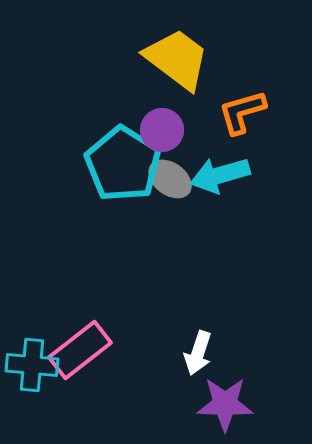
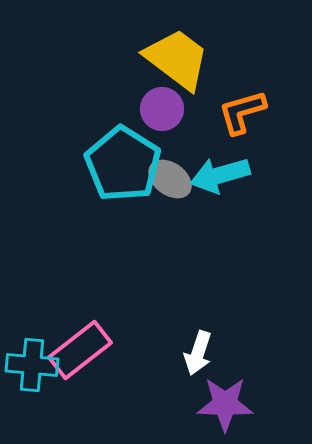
purple circle: moved 21 px up
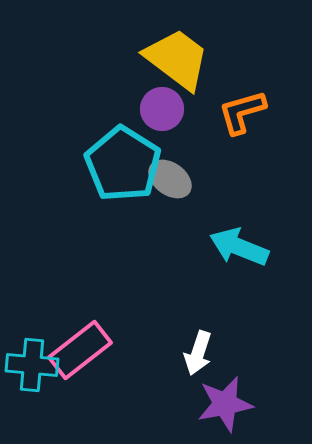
cyan arrow: moved 19 px right, 72 px down; rotated 38 degrees clockwise
purple star: rotated 12 degrees counterclockwise
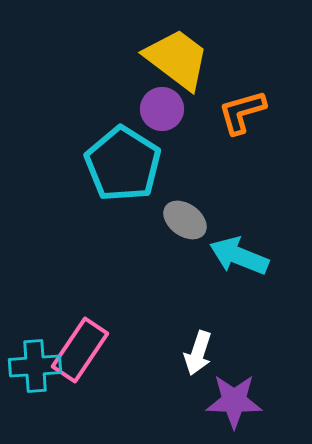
gray ellipse: moved 15 px right, 41 px down
cyan arrow: moved 9 px down
pink rectangle: rotated 18 degrees counterclockwise
cyan cross: moved 3 px right, 1 px down; rotated 9 degrees counterclockwise
purple star: moved 9 px right, 3 px up; rotated 12 degrees clockwise
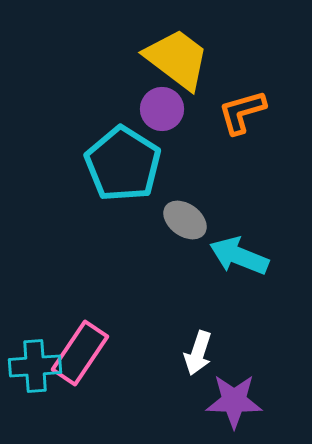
pink rectangle: moved 3 px down
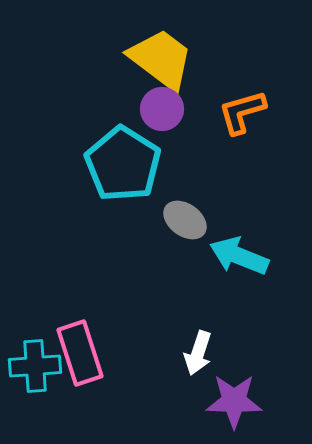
yellow trapezoid: moved 16 px left
pink rectangle: rotated 52 degrees counterclockwise
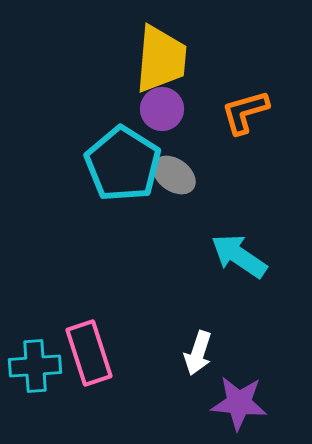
yellow trapezoid: rotated 58 degrees clockwise
orange L-shape: moved 3 px right
gray ellipse: moved 11 px left, 45 px up
cyan arrow: rotated 12 degrees clockwise
pink rectangle: moved 9 px right
purple star: moved 5 px right, 2 px down; rotated 4 degrees clockwise
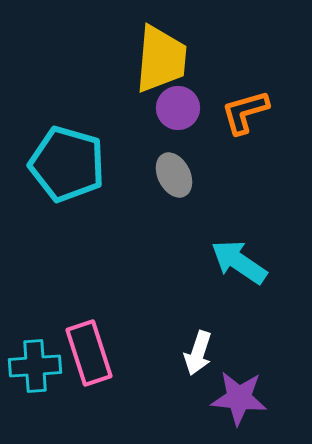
purple circle: moved 16 px right, 1 px up
cyan pentagon: moved 56 px left; rotated 16 degrees counterclockwise
gray ellipse: rotated 27 degrees clockwise
cyan arrow: moved 6 px down
purple star: moved 5 px up
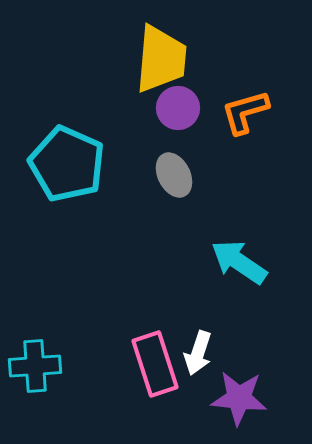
cyan pentagon: rotated 8 degrees clockwise
pink rectangle: moved 66 px right, 11 px down
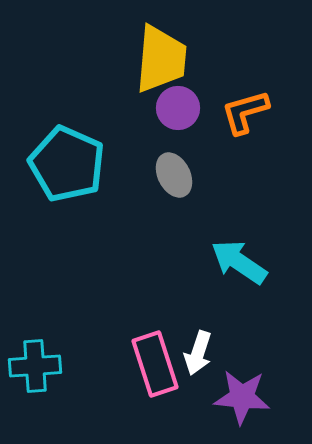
purple star: moved 3 px right, 1 px up
